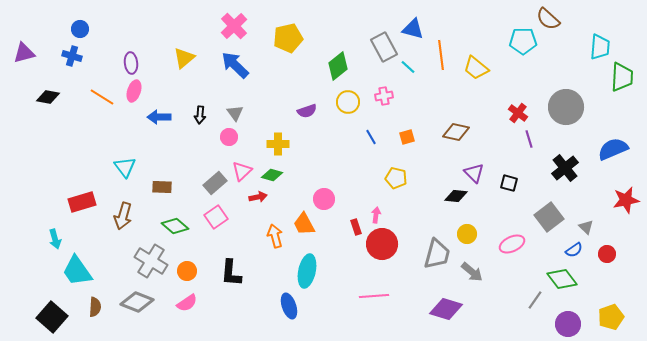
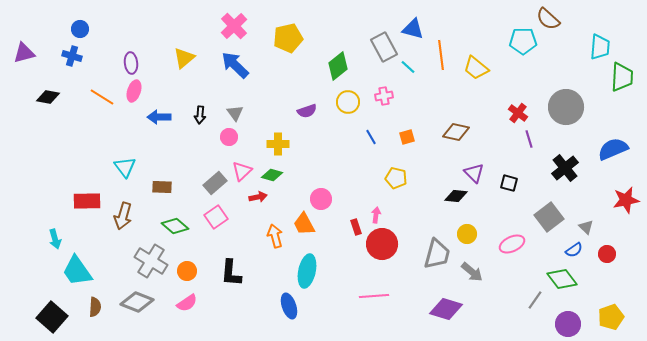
pink circle at (324, 199): moved 3 px left
red rectangle at (82, 202): moved 5 px right, 1 px up; rotated 16 degrees clockwise
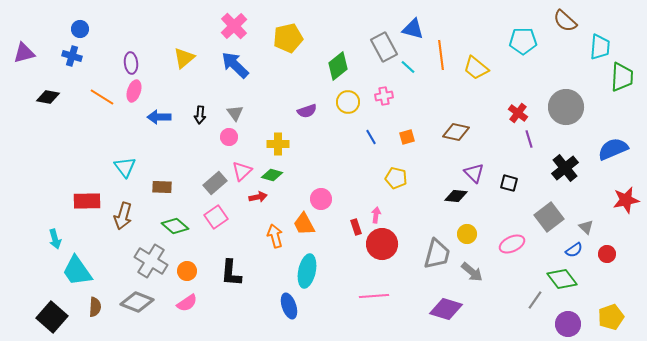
brown semicircle at (548, 19): moved 17 px right, 2 px down
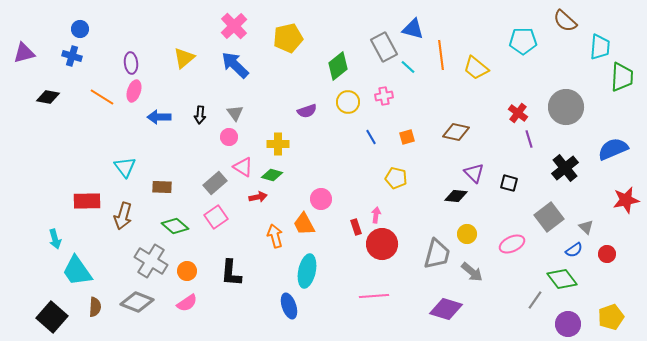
pink triangle at (242, 171): moved 1 px right, 4 px up; rotated 45 degrees counterclockwise
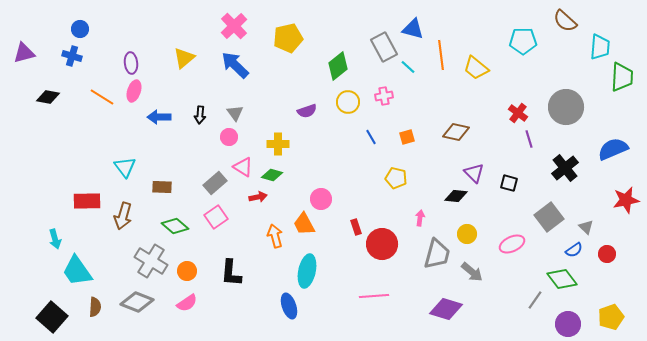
pink arrow at (376, 215): moved 44 px right, 3 px down
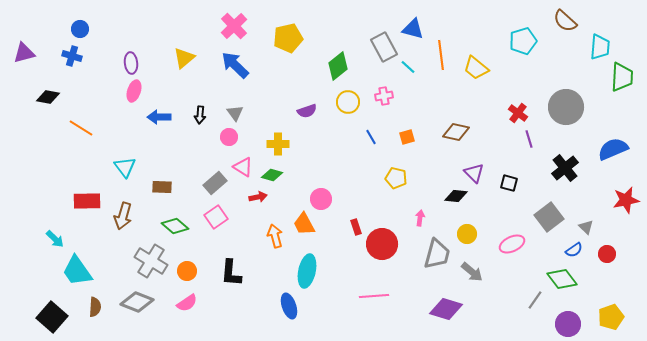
cyan pentagon at (523, 41): rotated 16 degrees counterclockwise
orange line at (102, 97): moved 21 px left, 31 px down
cyan arrow at (55, 239): rotated 30 degrees counterclockwise
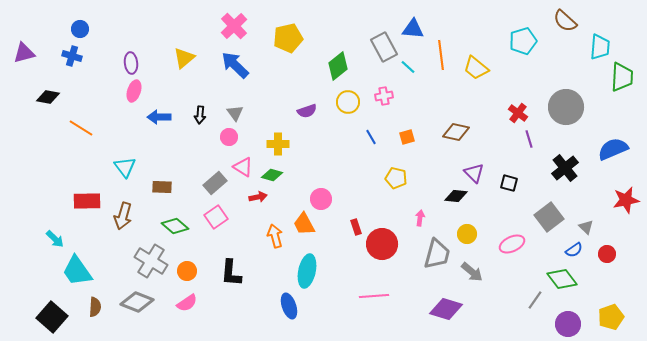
blue triangle at (413, 29): rotated 10 degrees counterclockwise
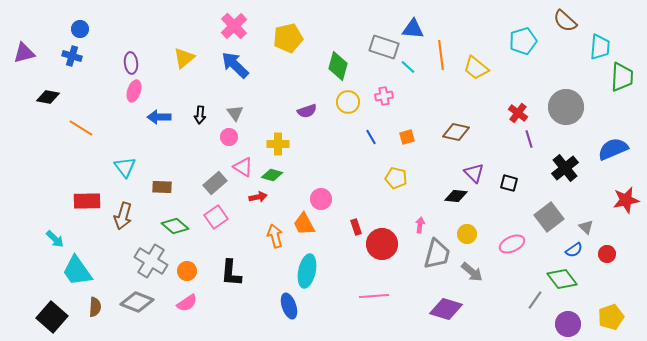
gray rectangle at (384, 47): rotated 44 degrees counterclockwise
green diamond at (338, 66): rotated 36 degrees counterclockwise
pink arrow at (420, 218): moved 7 px down
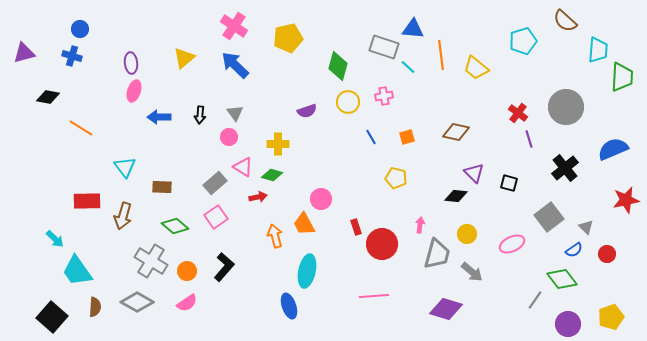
pink cross at (234, 26): rotated 12 degrees counterclockwise
cyan trapezoid at (600, 47): moved 2 px left, 3 px down
black L-shape at (231, 273): moved 7 px left, 6 px up; rotated 144 degrees counterclockwise
gray diamond at (137, 302): rotated 8 degrees clockwise
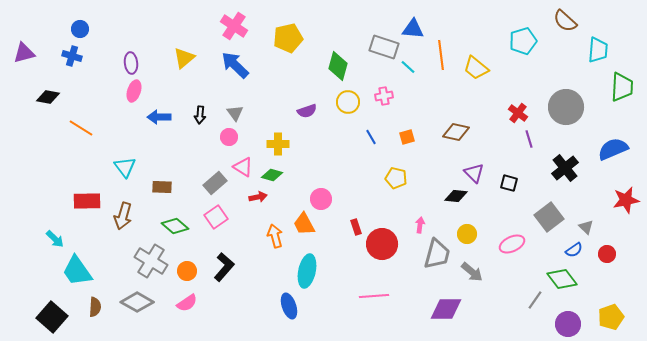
green trapezoid at (622, 77): moved 10 px down
purple diamond at (446, 309): rotated 16 degrees counterclockwise
